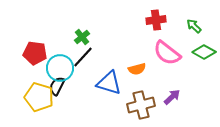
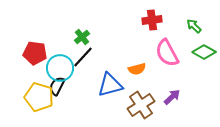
red cross: moved 4 px left
pink semicircle: rotated 24 degrees clockwise
blue triangle: moved 1 px right, 2 px down; rotated 32 degrees counterclockwise
brown cross: rotated 20 degrees counterclockwise
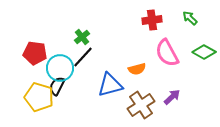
green arrow: moved 4 px left, 8 px up
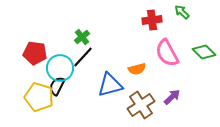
green arrow: moved 8 px left, 6 px up
green diamond: rotated 15 degrees clockwise
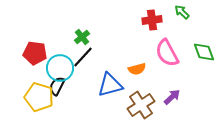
green diamond: rotated 25 degrees clockwise
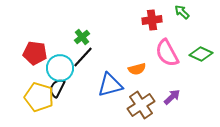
green diamond: moved 3 px left, 2 px down; rotated 45 degrees counterclockwise
black semicircle: moved 2 px down
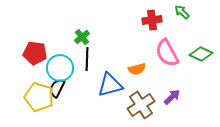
black line: moved 4 px right, 2 px down; rotated 40 degrees counterclockwise
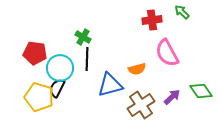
green cross: moved 1 px right; rotated 21 degrees counterclockwise
green diamond: moved 37 px down; rotated 30 degrees clockwise
